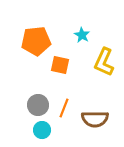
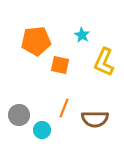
gray circle: moved 19 px left, 10 px down
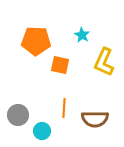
orange pentagon: rotated 8 degrees clockwise
orange line: rotated 18 degrees counterclockwise
gray circle: moved 1 px left
cyan circle: moved 1 px down
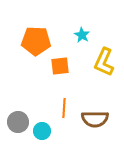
orange square: moved 1 px down; rotated 18 degrees counterclockwise
gray circle: moved 7 px down
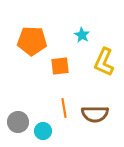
orange pentagon: moved 4 px left
orange line: rotated 12 degrees counterclockwise
brown semicircle: moved 5 px up
cyan circle: moved 1 px right
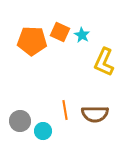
orange square: moved 34 px up; rotated 30 degrees clockwise
orange line: moved 1 px right, 2 px down
gray circle: moved 2 px right, 1 px up
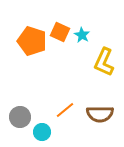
orange pentagon: rotated 16 degrees clockwise
orange line: rotated 60 degrees clockwise
brown semicircle: moved 5 px right
gray circle: moved 4 px up
cyan circle: moved 1 px left, 1 px down
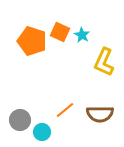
gray circle: moved 3 px down
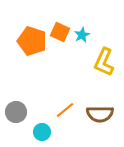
cyan star: rotated 14 degrees clockwise
gray circle: moved 4 px left, 8 px up
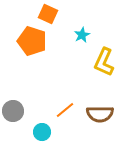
orange square: moved 12 px left, 18 px up
gray circle: moved 3 px left, 1 px up
